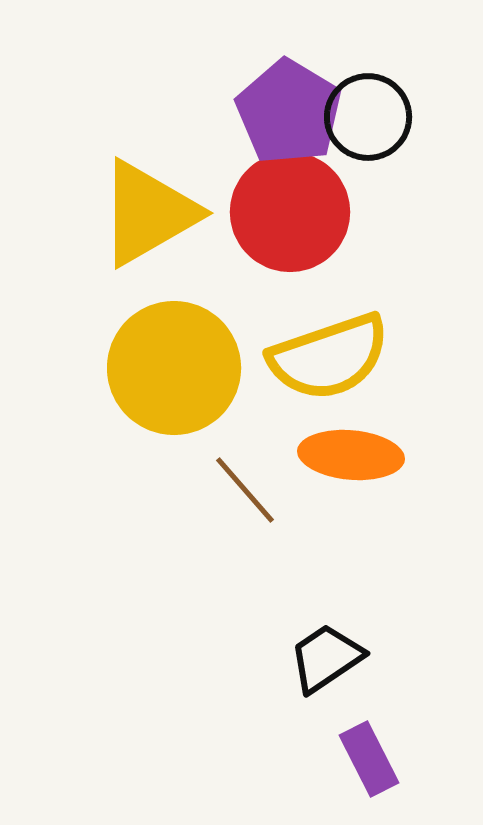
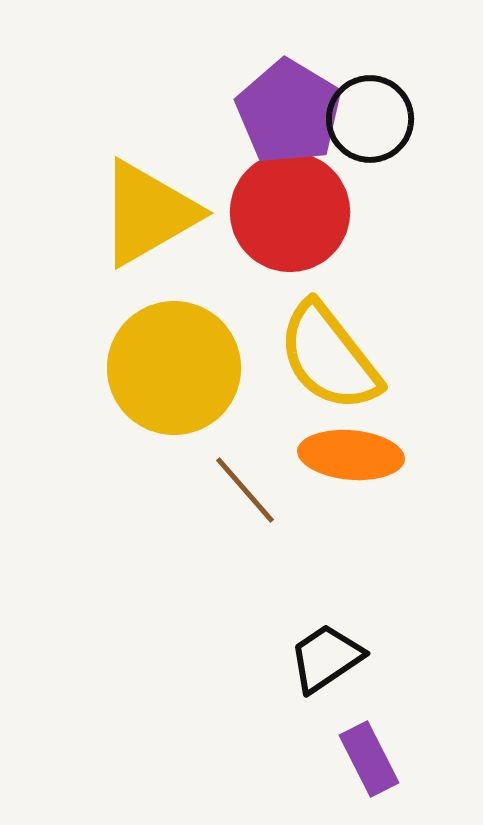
black circle: moved 2 px right, 2 px down
yellow semicircle: rotated 71 degrees clockwise
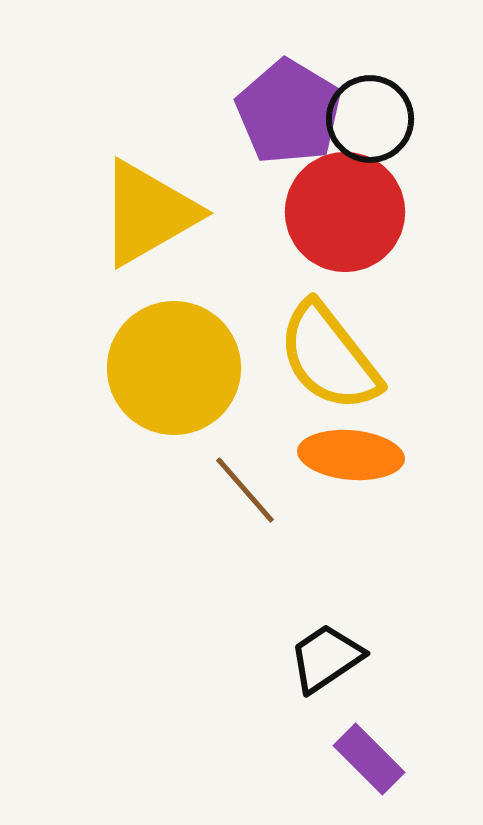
red circle: moved 55 px right
purple rectangle: rotated 18 degrees counterclockwise
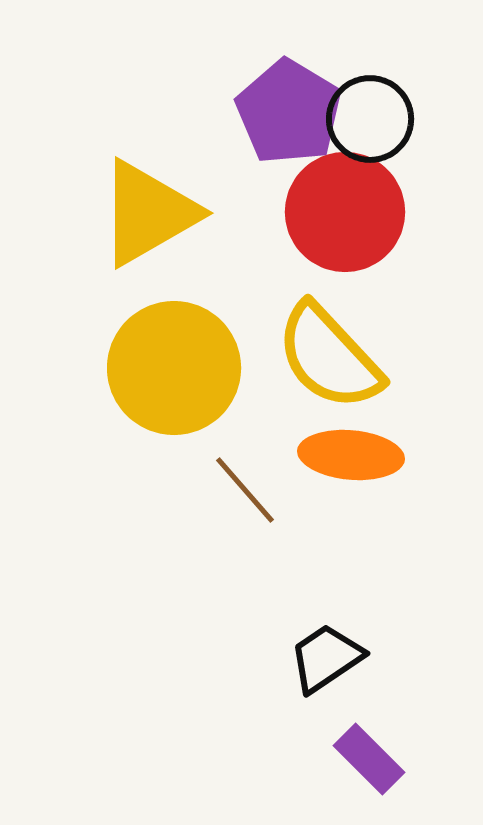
yellow semicircle: rotated 5 degrees counterclockwise
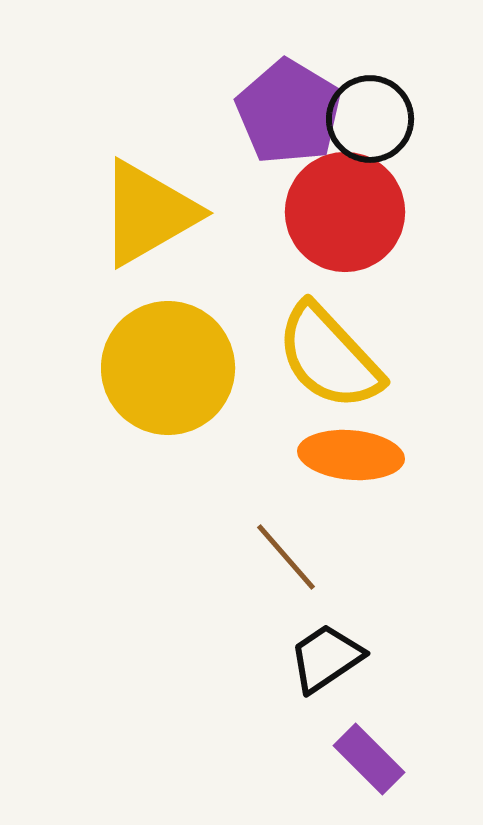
yellow circle: moved 6 px left
brown line: moved 41 px right, 67 px down
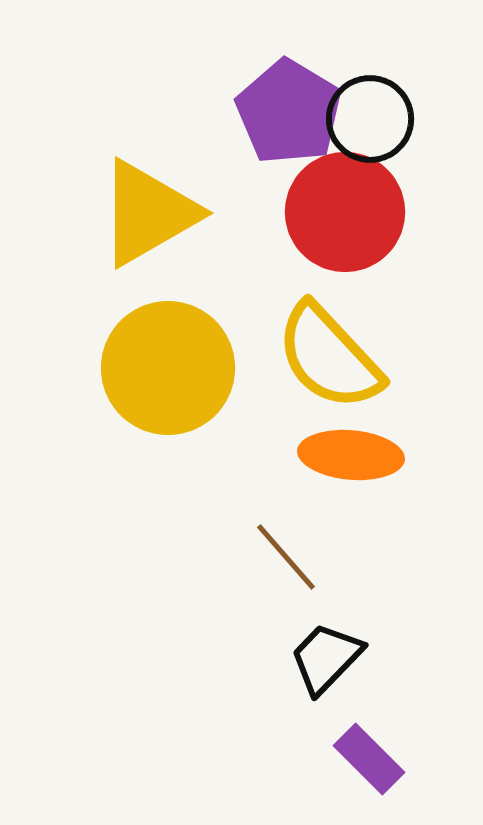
black trapezoid: rotated 12 degrees counterclockwise
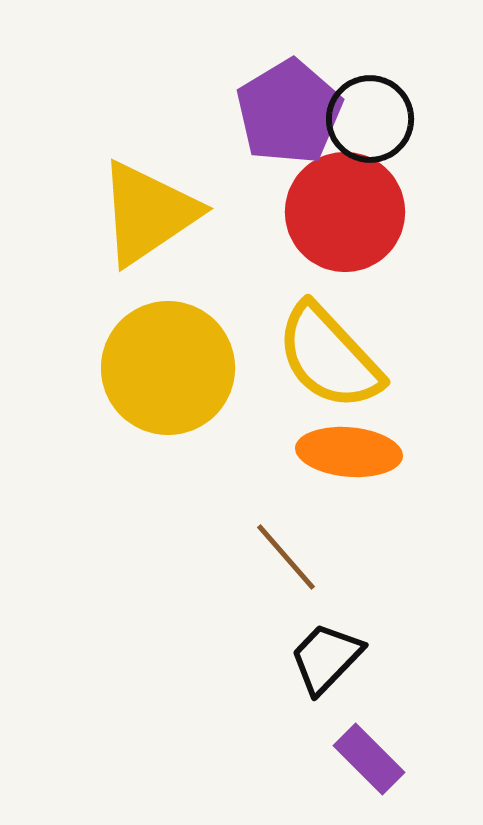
purple pentagon: rotated 10 degrees clockwise
yellow triangle: rotated 4 degrees counterclockwise
orange ellipse: moved 2 px left, 3 px up
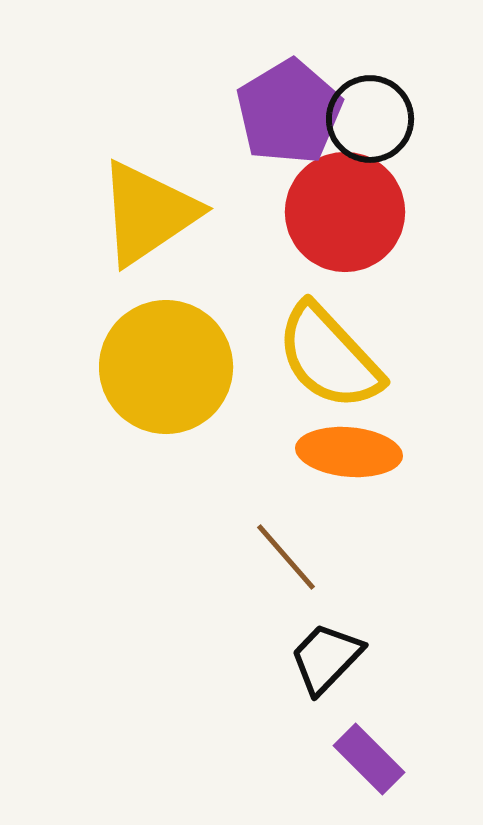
yellow circle: moved 2 px left, 1 px up
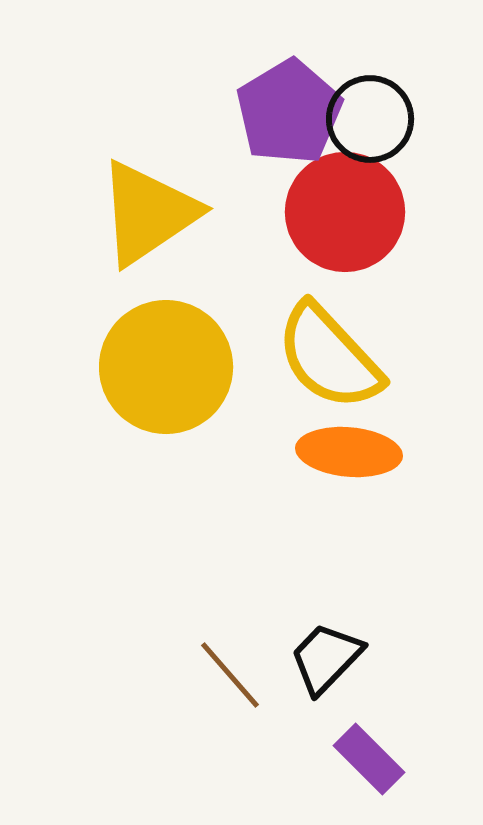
brown line: moved 56 px left, 118 px down
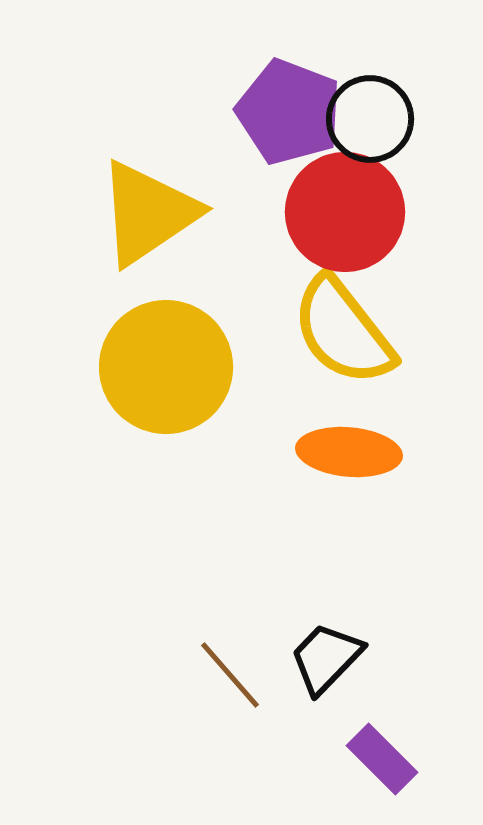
purple pentagon: rotated 20 degrees counterclockwise
yellow semicircle: moved 14 px right, 26 px up; rotated 5 degrees clockwise
purple rectangle: moved 13 px right
